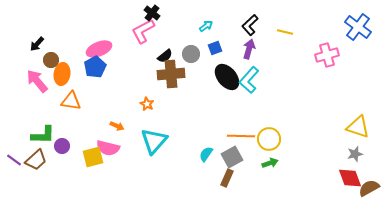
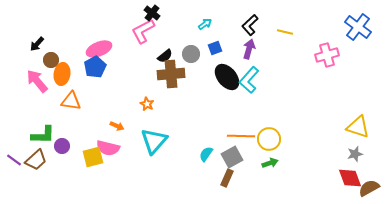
cyan arrow: moved 1 px left, 2 px up
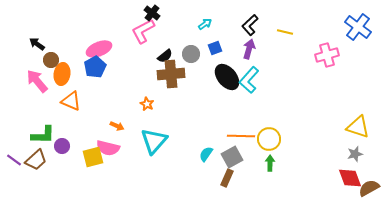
black arrow: rotated 84 degrees clockwise
orange triangle: rotated 15 degrees clockwise
green arrow: rotated 70 degrees counterclockwise
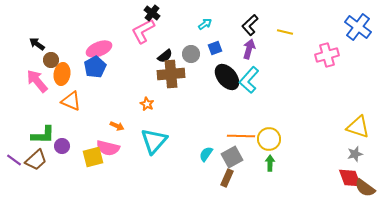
brown semicircle: moved 4 px left; rotated 115 degrees counterclockwise
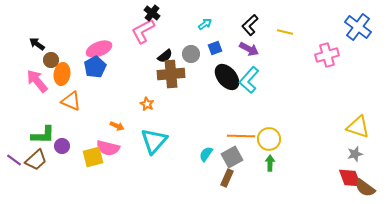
purple arrow: rotated 102 degrees clockwise
